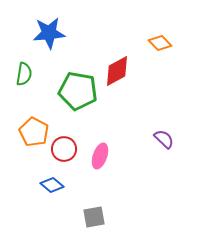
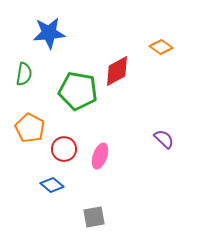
orange diamond: moved 1 px right, 4 px down; rotated 10 degrees counterclockwise
orange pentagon: moved 4 px left, 4 px up
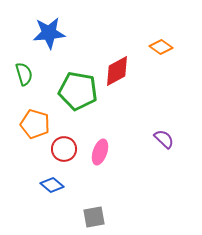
green semicircle: rotated 25 degrees counterclockwise
orange pentagon: moved 5 px right, 4 px up; rotated 12 degrees counterclockwise
pink ellipse: moved 4 px up
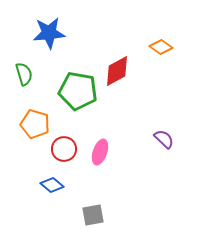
gray square: moved 1 px left, 2 px up
